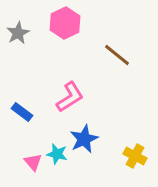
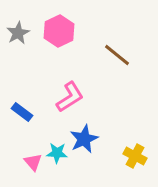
pink hexagon: moved 6 px left, 8 px down
cyan star: moved 1 px up; rotated 10 degrees counterclockwise
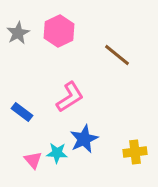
yellow cross: moved 4 px up; rotated 35 degrees counterclockwise
pink triangle: moved 2 px up
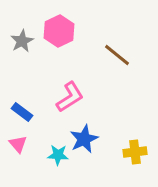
gray star: moved 4 px right, 8 px down
cyan star: moved 1 px right, 2 px down
pink triangle: moved 15 px left, 16 px up
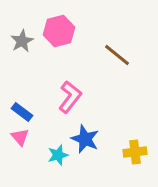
pink hexagon: rotated 12 degrees clockwise
pink L-shape: rotated 20 degrees counterclockwise
blue star: moved 1 px right; rotated 24 degrees counterclockwise
pink triangle: moved 2 px right, 7 px up
cyan star: rotated 20 degrees counterclockwise
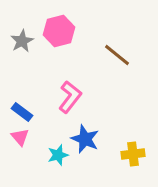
yellow cross: moved 2 px left, 2 px down
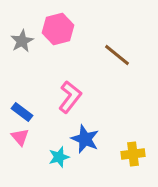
pink hexagon: moved 1 px left, 2 px up
cyan star: moved 1 px right, 2 px down
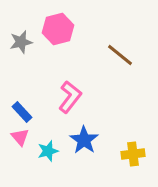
gray star: moved 1 px left, 1 px down; rotated 15 degrees clockwise
brown line: moved 3 px right
blue rectangle: rotated 10 degrees clockwise
blue star: moved 1 px left, 1 px down; rotated 12 degrees clockwise
cyan star: moved 11 px left, 6 px up
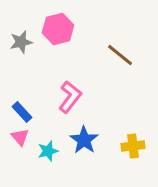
yellow cross: moved 8 px up
